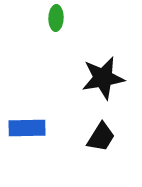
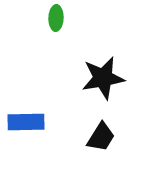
blue rectangle: moved 1 px left, 6 px up
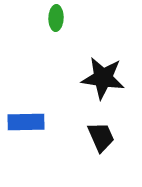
black star: rotated 18 degrees clockwise
black trapezoid: rotated 56 degrees counterclockwise
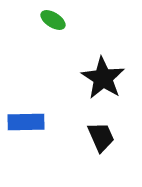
green ellipse: moved 3 px left, 2 px down; rotated 60 degrees counterclockwise
black star: rotated 24 degrees clockwise
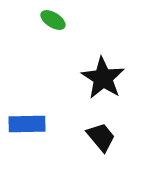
blue rectangle: moved 1 px right, 2 px down
black trapezoid: rotated 16 degrees counterclockwise
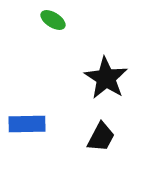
black star: moved 3 px right
black trapezoid: rotated 68 degrees clockwise
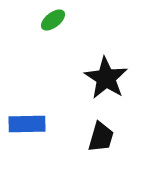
green ellipse: rotated 70 degrees counterclockwise
black trapezoid: rotated 12 degrees counterclockwise
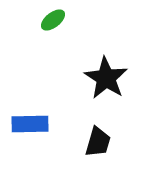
blue rectangle: moved 3 px right
black trapezoid: moved 3 px left, 5 px down
